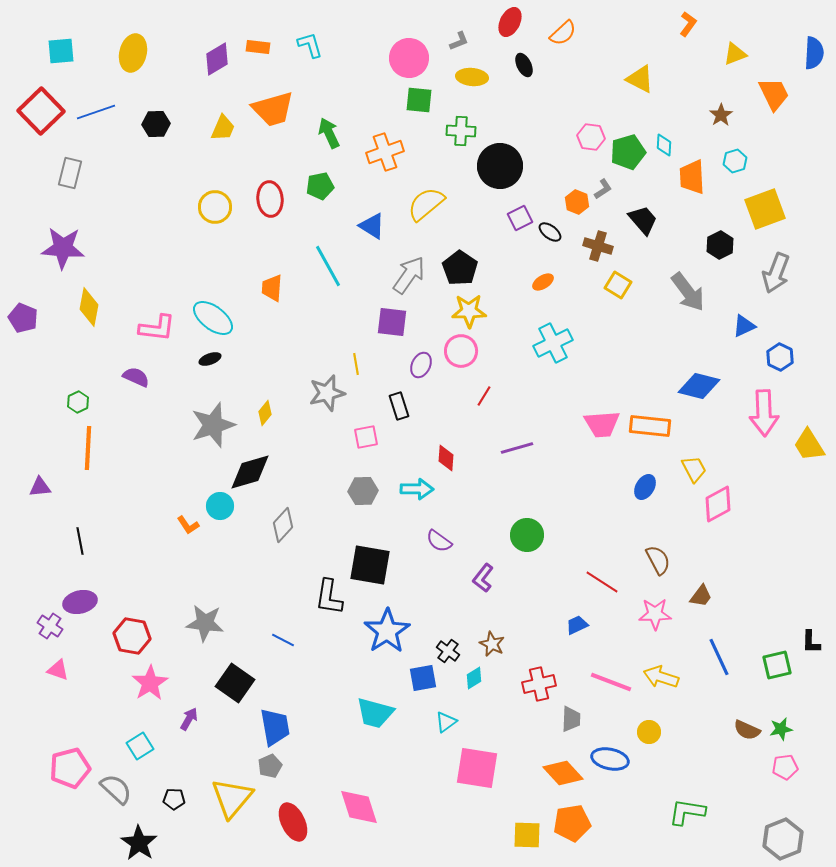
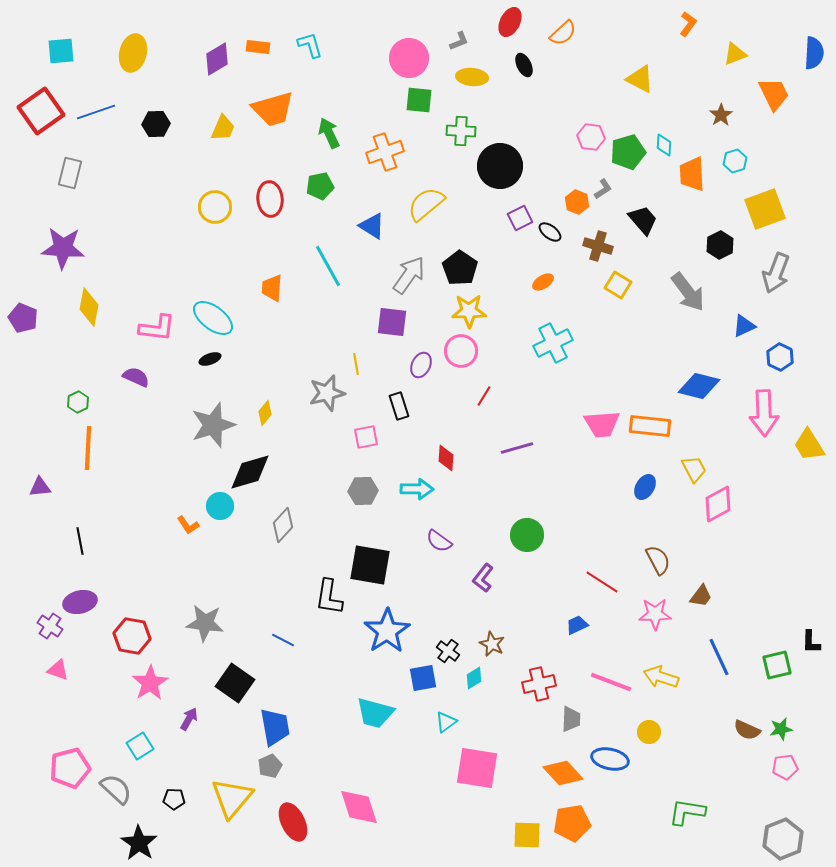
red square at (41, 111): rotated 9 degrees clockwise
orange trapezoid at (692, 177): moved 3 px up
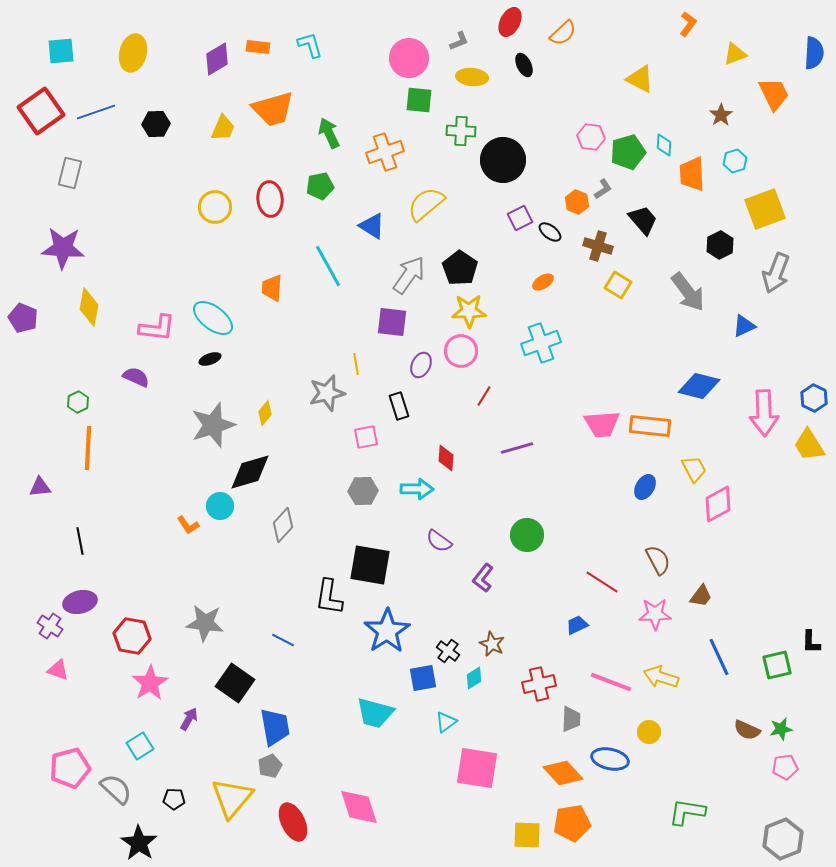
black circle at (500, 166): moved 3 px right, 6 px up
cyan cross at (553, 343): moved 12 px left; rotated 6 degrees clockwise
blue hexagon at (780, 357): moved 34 px right, 41 px down
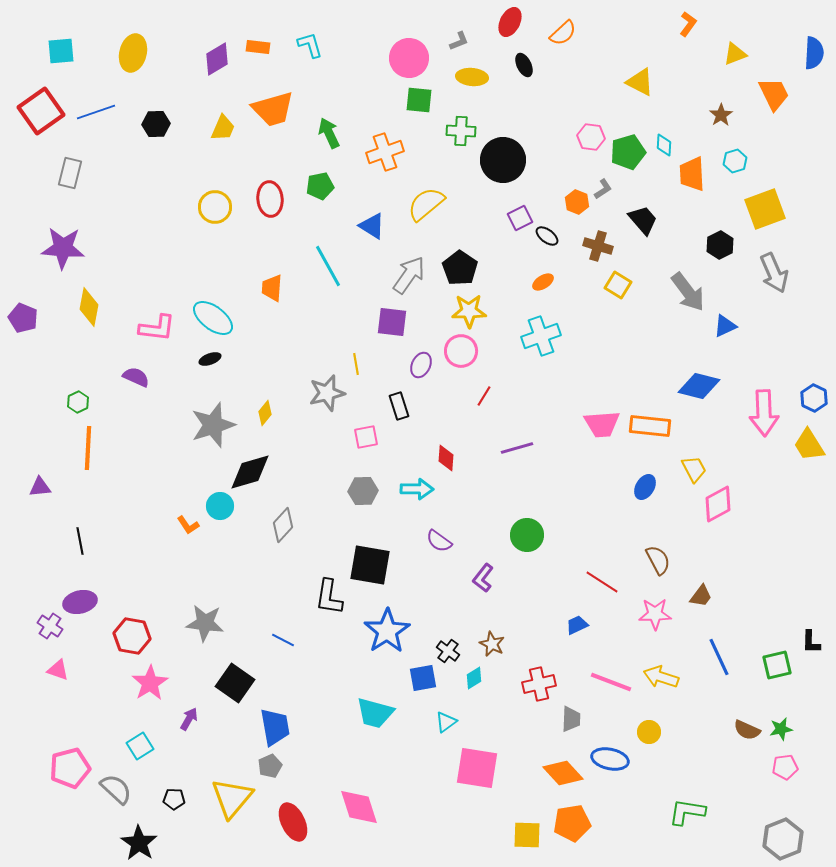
yellow triangle at (640, 79): moved 3 px down
black ellipse at (550, 232): moved 3 px left, 4 px down
gray arrow at (776, 273): moved 2 px left; rotated 45 degrees counterclockwise
blue triangle at (744, 326): moved 19 px left
cyan cross at (541, 343): moved 7 px up
